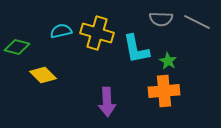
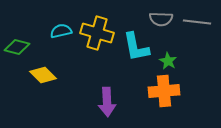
gray line: rotated 20 degrees counterclockwise
cyan L-shape: moved 2 px up
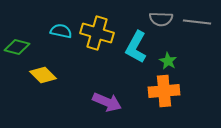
cyan semicircle: rotated 25 degrees clockwise
cyan L-shape: rotated 40 degrees clockwise
purple arrow: rotated 64 degrees counterclockwise
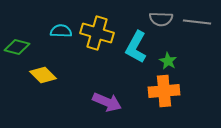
cyan semicircle: rotated 10 degrees counterclockwise
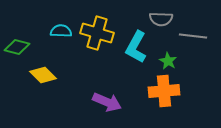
gray line: moved 4 px left, 14 px down
